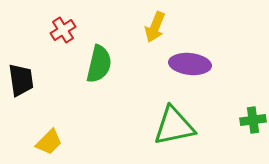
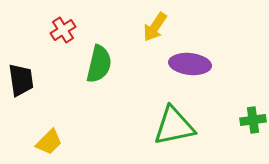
yellow arrow: rotated 12 degrees clockwise
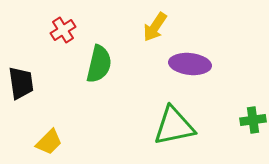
black trapezoid: moved 3 px down
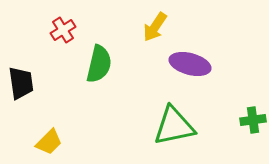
purple ellipse: rotated 9 degrees clockwise
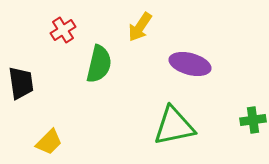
yellow arrow: moved 15 px left
